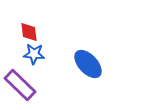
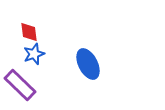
blue star: rotated 25 degrees counterclockwise
blue ellipse: rotated 16 degrees clockwise
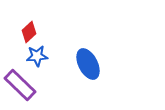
red diamond: rotated 55 degrees clockwise
blue star: moved 3 px right, 2 px down; rotated 15 degrees clockwise
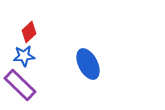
blue star: moved 13 px left
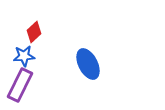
red diamond: moved 5 px right
purple rectangle: rotated 72 degrees clockwise
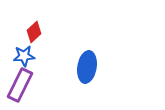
blue ellipse: moved 1 px left, 3 px down; rotated 36 degrees clockwise
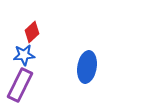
red diamond: moved 2 px left
blue star: moved 1 px up
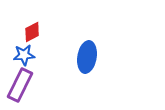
red diamond: rotated 15 degrees clockwise
blue ellipse: moved 10 px up
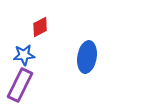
red diamond: moved 8 px right, 5 px up
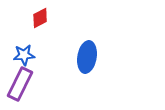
red diamond: moved 9 px up
purple rectangle: moved 1 px up
